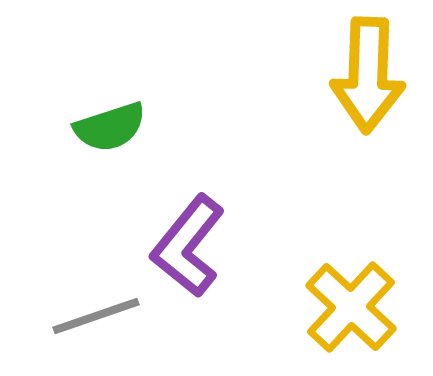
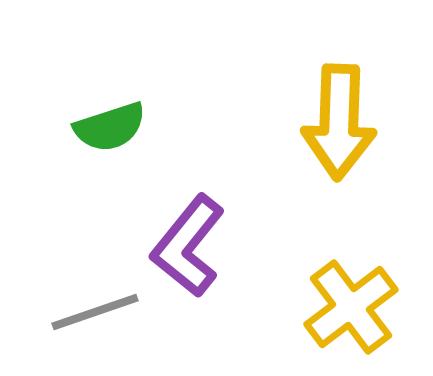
yellow arrow: moved 29 px left, 47 px down
yellow cross: rotated 10 degrees clockwise
gray line: moved 1 px left, 4 px up
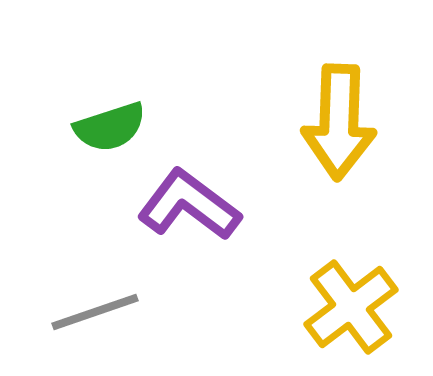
purple L-shape: moved 1 px right, 41 px up; rotated 88 degrees clockwise
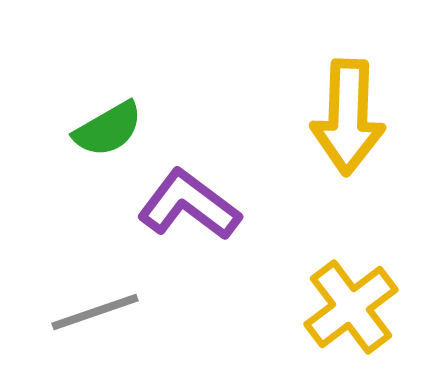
yellow arrow: moved 9 px right, 5 px up
green semicircle: moved 2 px left, 2 px down; rotated 12 degrees counterclockwise
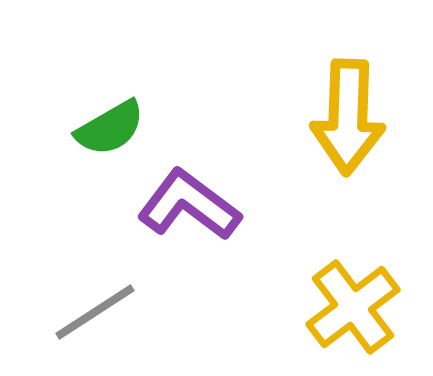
green semicircle: moved 2 px right, 1 px up
yellow cross: moved 2 px right
gray line: rotated 14 degrees counterclockwise
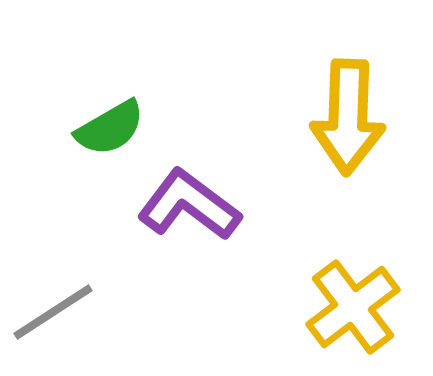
gray line: moved 42 px left
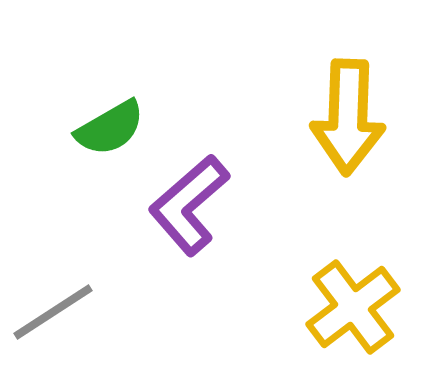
purple L-shape: rotated 78 degrees counterclockwise
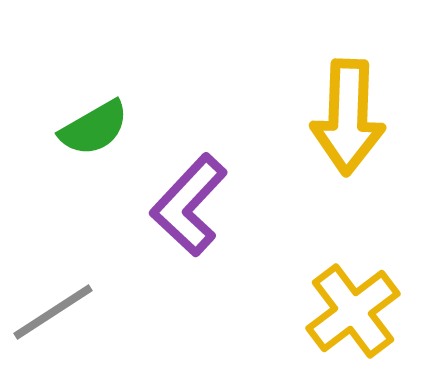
green semicircle: moved 16 px left
purple L-shape: rotated 6 degrees counterclockwise
yellow cross: moved 4 px down
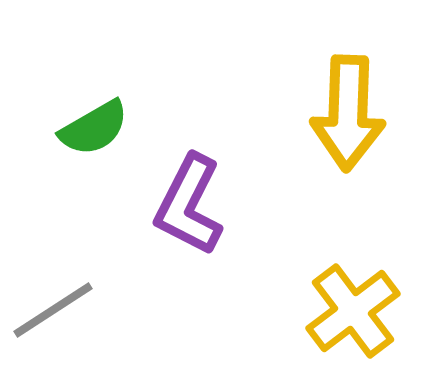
yellow arrow: moved 4 px up
purple L-shape: rotated 16 degrees counterclockwise
gray line: moved 2 px up
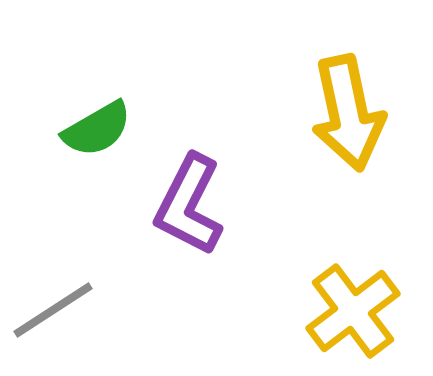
yellow arrow: rotated 14 degrees counterclockwise
green semicircle: moved 3 px right, 1 px down
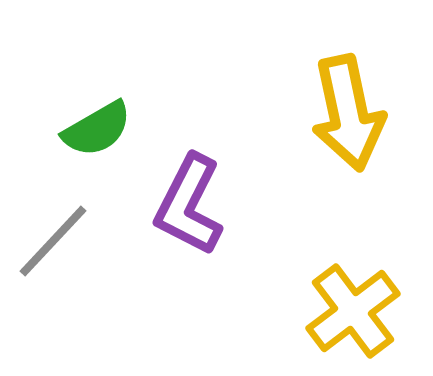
gray line: moved 69 px up; rotated 14 degrees counterclockwise
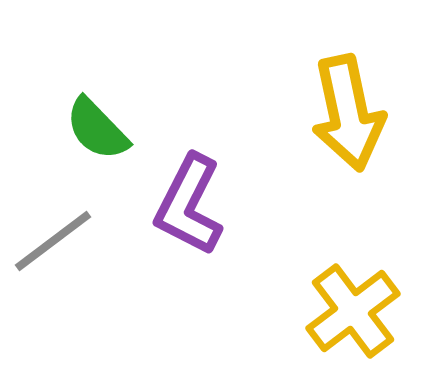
green semicircle: rotated 76 degrees clockwise
gray line: rotated 10 degrees clockwise
